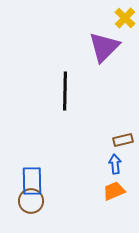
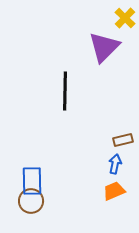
blue arrow: rotated 18 degrees clockwise
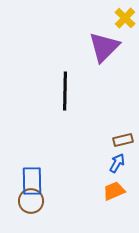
blue arrow: moved 2 px right, 1 px up; rotated 18 degrees clockwise
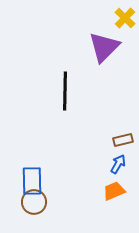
blue arrow: moved 1 px right, 1 px down
brown circle: moved 3 px right, 1 px down
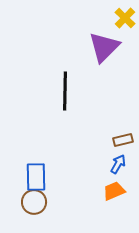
blue rectangle: moved 4 px right, 4 px up
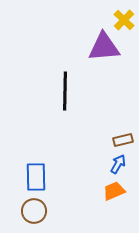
yellow cross: moved 1 px left, 2 px down
purple triangle: rotated 40 degrees clockwise
brown circle: moved 9 px down
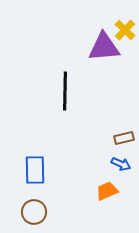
yellow cross: moved 1 px right, 10 px down
brown rectangle: moved 1 px right, 2 px up
blue arrow: moved 3 px right; rotated 84 degrees clockwise
blue rectangle: moved 1 px left, 7 px up
orange trapezoid: moved 7 px left
brown circle: moved 1 px down
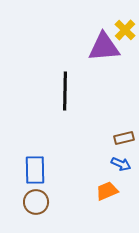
brown circle: moved 2 px right, 10 px up
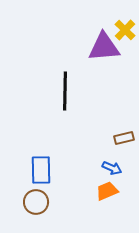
blue arrow: moved 9 px left, 4 px down
blue rectangle: moved 6 px right
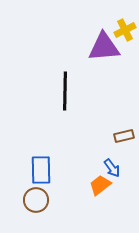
yellow cross: rotated 20 degrees clockwise
brown rectangle: moved 2 px up
blue arrow: rotated 30 degrees clockwise
orange trapezoid: moved 7 px left, 6 px up; rotated 15 degrees counterclockwise
brown circle: moved 2 px up
